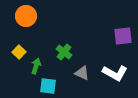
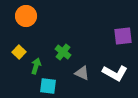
green cross: moved 1 px left
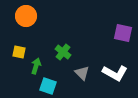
purple square: moved 3 px up; rotated 18 degrees clockwise
yellow square: rotated 32 degrees counterclockwise
gray triangle: rotated 21 degrees clockwise
cyan square: rotated 12 degrees clockwise
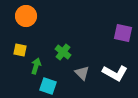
yellow square: moved 1 px right, 2 px up
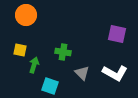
orange circle: moved 1 px up
purple square: moved 6 px left, 1 px down
green cross: rotated 28 degrees counterclockwise
green arrow: moved 2 px left, 1 px up
cyan square: moved 2 px right
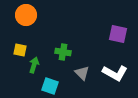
purple square: moved 1 px right
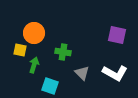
orange circle: moved 8 px right, 18 px down
purple square: moved 1 px left, 1 px down
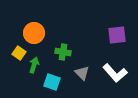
purple square: rotated 18 degrees counterclockwise
yellow square: moved 1 px left, 3 px down; rotated 24 degrees clockwise
white L-shape: rotated 20 degrees clockwise
cyan square: moved 2 px right, 4 px up
